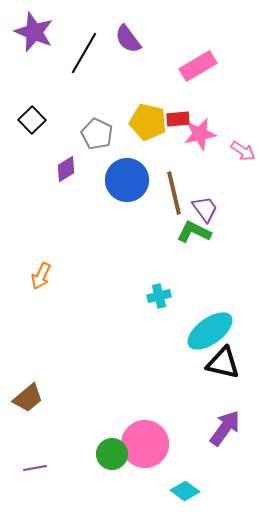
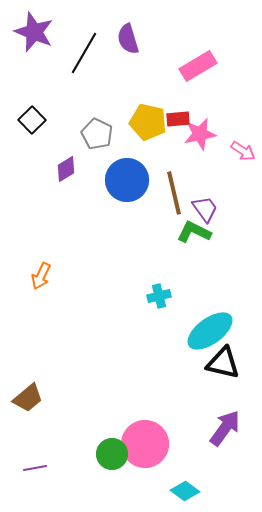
purple semicircle: rotated 20 degrees clockwise
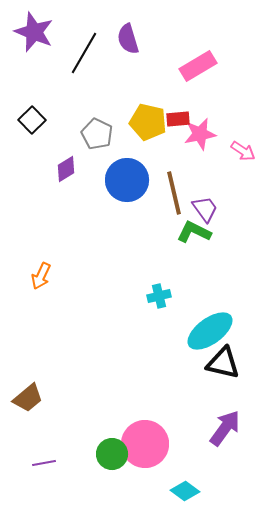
purple line: moved 9 px right, 5 px up
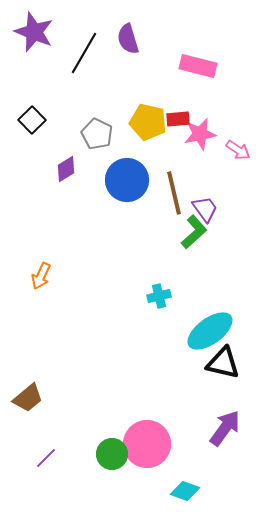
pink rectangle: rotated 45 degrees clockwise
pink arrow: moved 5 px left, 1 px up
green L-shape: rotated 112 degrees clockwise
pink circle: moved 2 px right
purple line: moved 2 px right, 5 px up; rotated 35 degrees counterclockwise
cyan diamond: rotated 16 degrees counterclockwise
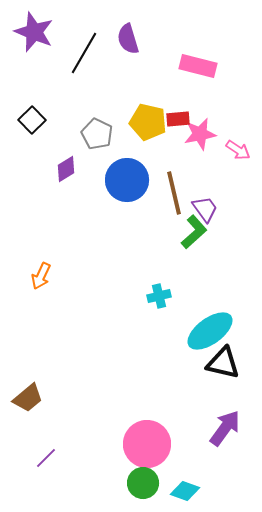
green circle: moved 31 px right, 29 px down
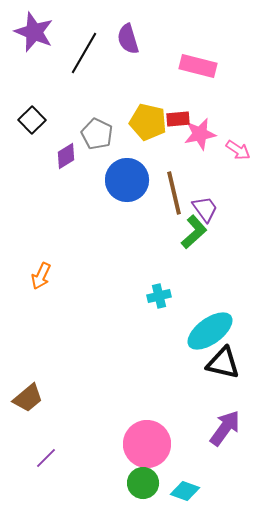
purple diamond: moved 13 px up
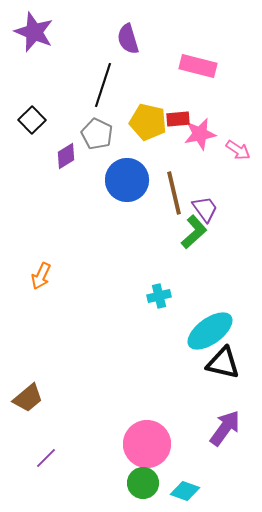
black line: moved 19 px right, 32 px down; rotated 12 degrees counterclockwise
